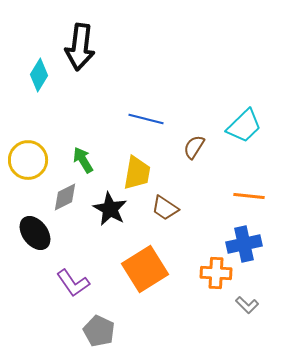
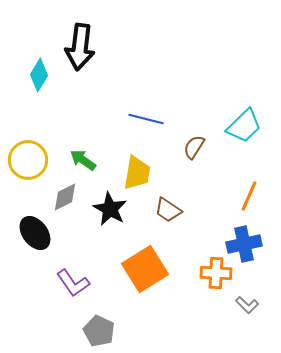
green arrow: rotated 24 degrees counterclockwise
orange line: rotated 72 degrees counterclockwise
brown trapezoid: moved 3 px right, 2 px down
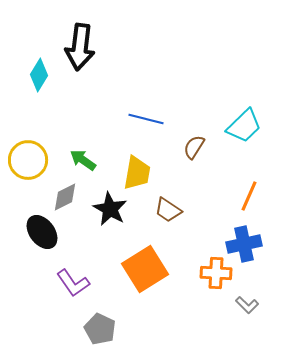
black ellipse: moved 7 px right, 1 px up
gray pentagon: moved 1 px right, 2 px up
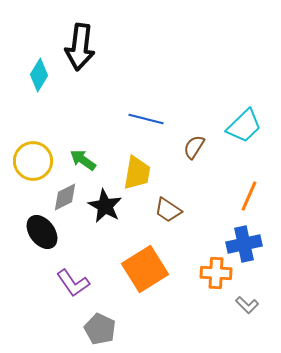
yellow circle: moved 5 px right, 1 px down
black star: moved 5 px left, 3 px up
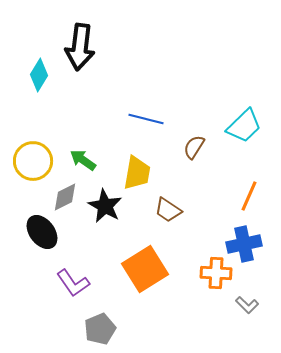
gray pentagon: rotated 24 degrees clockwise
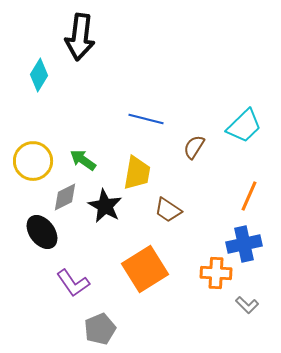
black arrow: moved 10 px up
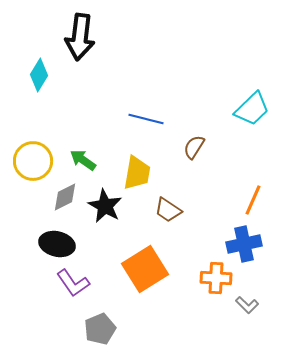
cyan trapezoid: moved 8 px right, 17 px up
orange line: moved 4 px right, 4 px down
black ellipse: moved 15 px right, 12 px down; rotated 40 degrees counterclockwise
orange cross: moved 5 px down
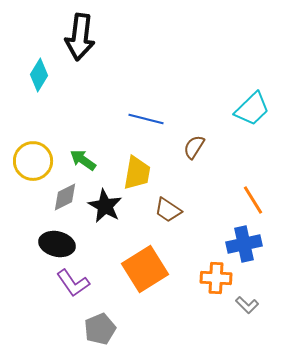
orange line: rotated 56 degrees counterclockwise
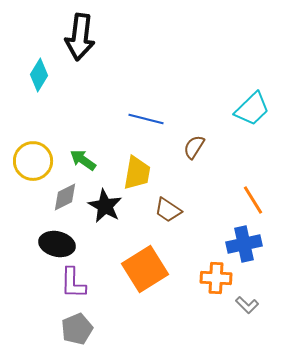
purple L-shape: rotated 36 degrees clockwise
gray pentagon: moved 23 px left
